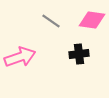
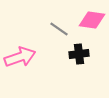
gray line: moved 8 px right, 8 px down
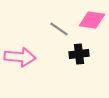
pink arrow: rotated 24 degrees clockwise
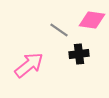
gray line: moved 1 px down
pink arrow: moved 9 px right, 8 px down; rotated 44 degrees counterclockwise
